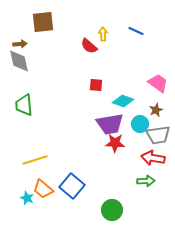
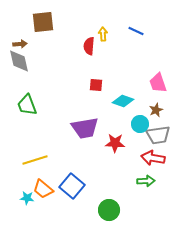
red semicircle: rotated 54 degrees clockwise
pink trapezoid: rotated 145 degrees counterclockwise
green trapezoid: moved 3 px right; rotated 15 degrees counterclockwise
purple trapezoid: moved 25 px left, 4 px down
cyan star: rotated 16 degrees counterclockwise
green circle: moved 3 px left
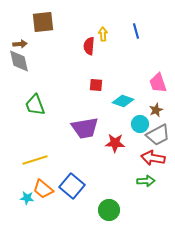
blue line: rotated 49 degrees clockwise
green trapezoid: moved 8 px right
gray trapezoid: rotated 20 degrees counterclockwise
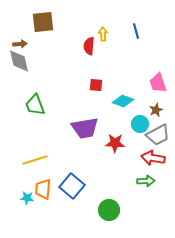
orange trapezoid: rotated 55 degrees clockwise
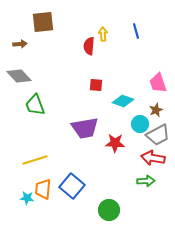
gray diamond: moved 15 px down; rotated 30 degrees counterclockwise
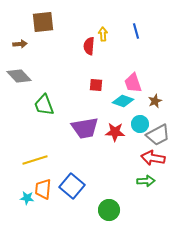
pink trapezoid: moved 25 px left
green trapezoid: moved 9 px right
brown star: moved 1 px left, 9 px up
red star: moved 11 px up
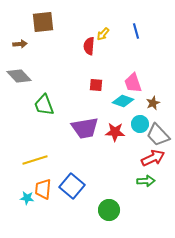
yellow arrow: rotated 136 degrees counterclockwise
brown star: moved 2 px left, 2 px down
gray trapezoid: rotated 75 degrees clockwise
red arrow: rotated 145 degrees clockwise
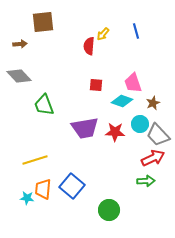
cyan diamond: moved 1 px left
